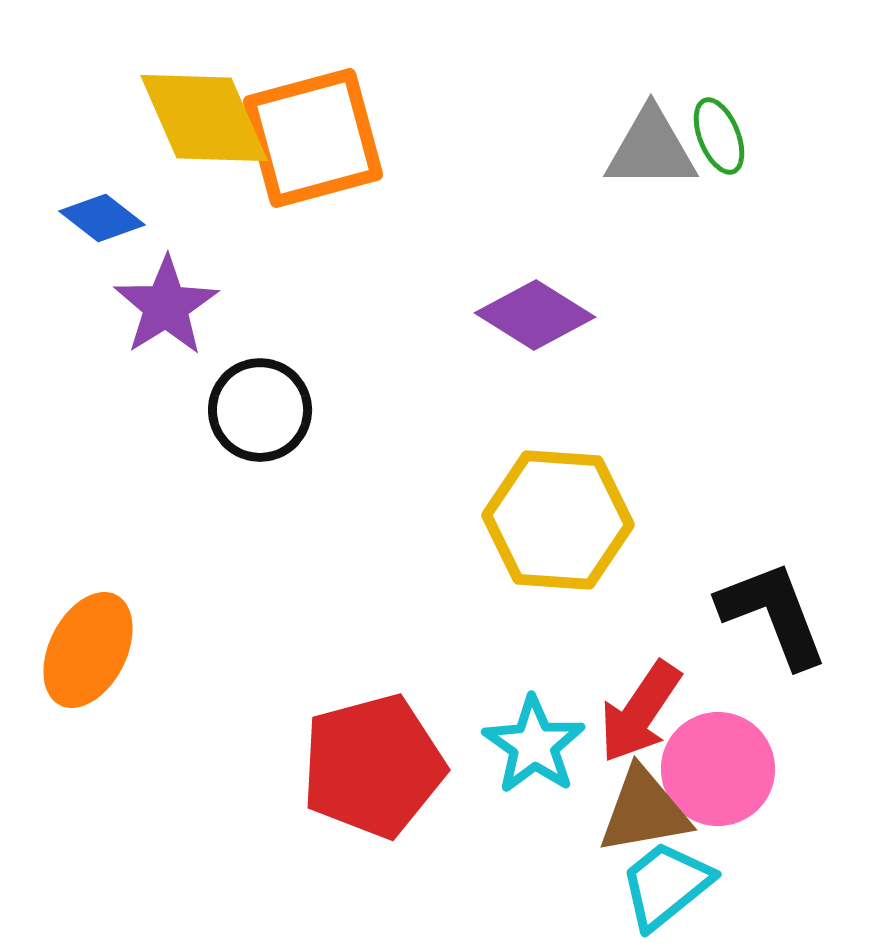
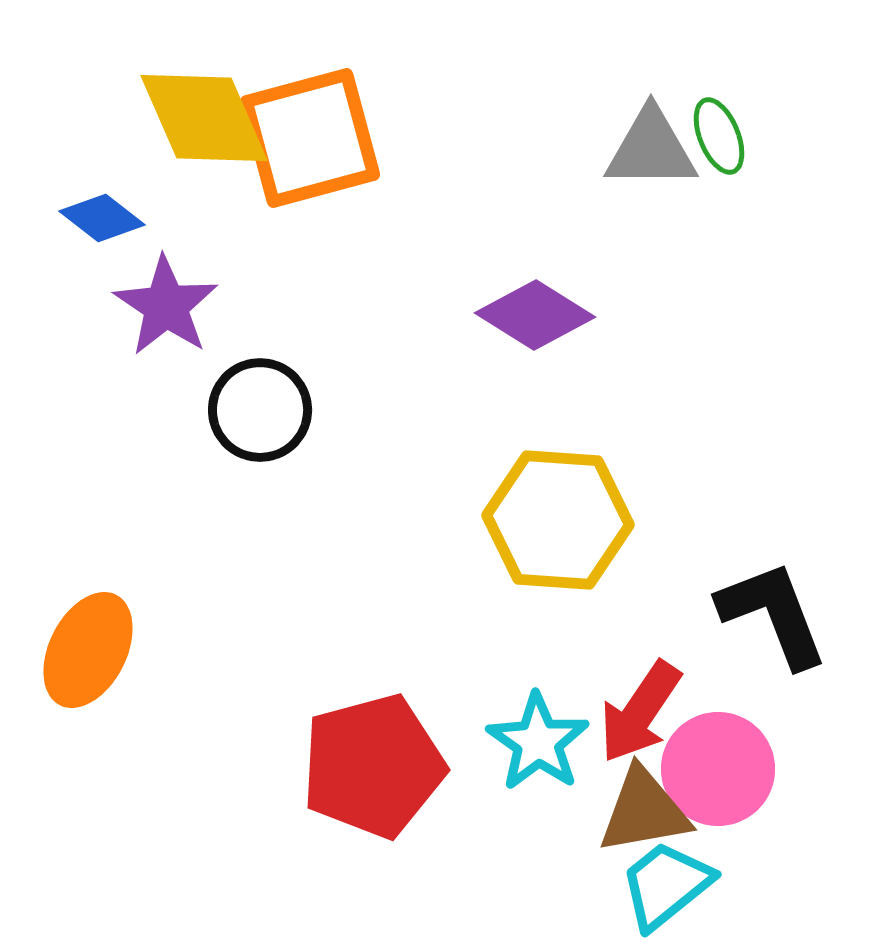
orange square: moved 3 px left
purple star: rotated 6 degrees counterclockwise
cyan star: moved 4 px right, 3 px up
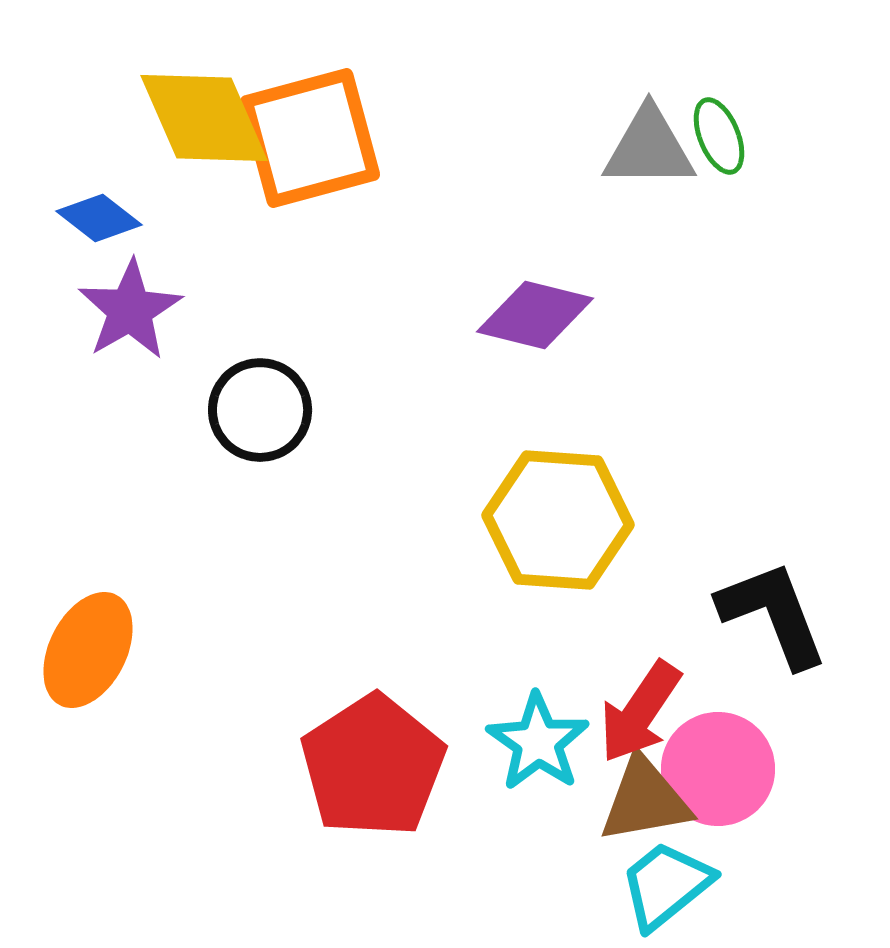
gray triangle: moved 2 px left, 1 px up
blue diamond: moved 3 px left
purple star: moved 36 px left, 4 px down; rotated 8 degrees clockwise
purple diamond: rotated 18 degrees counterclockwise
red pentagon: rotated 18 degrees counterclockwise
brown triangle: moved 1 px right, 11 px up
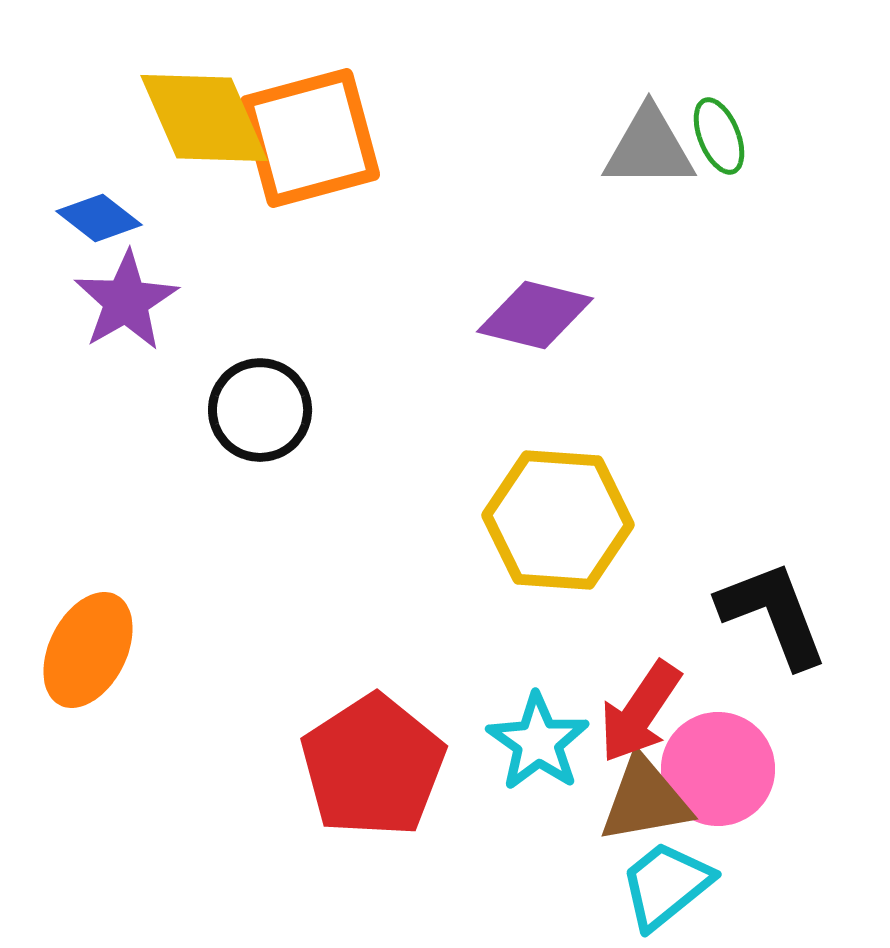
purple star: moved 4 px left, 9 px up
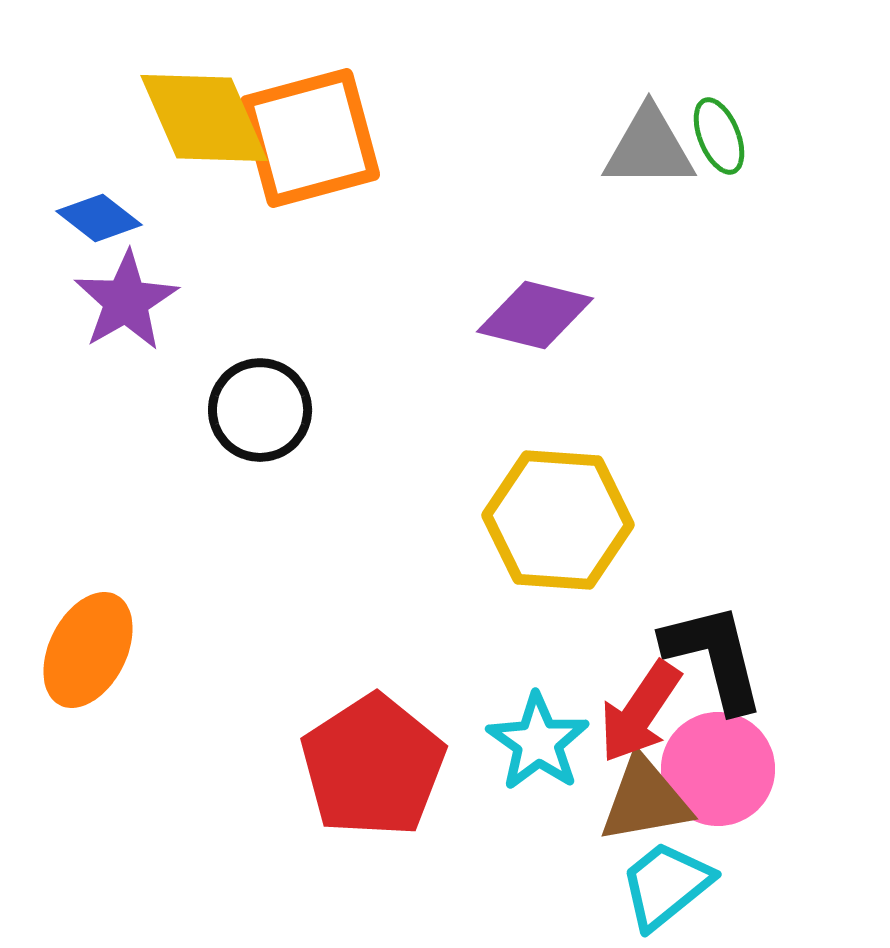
black L-shape: moved 59 px left, 43 px down; rotated 7 degrees clockwise
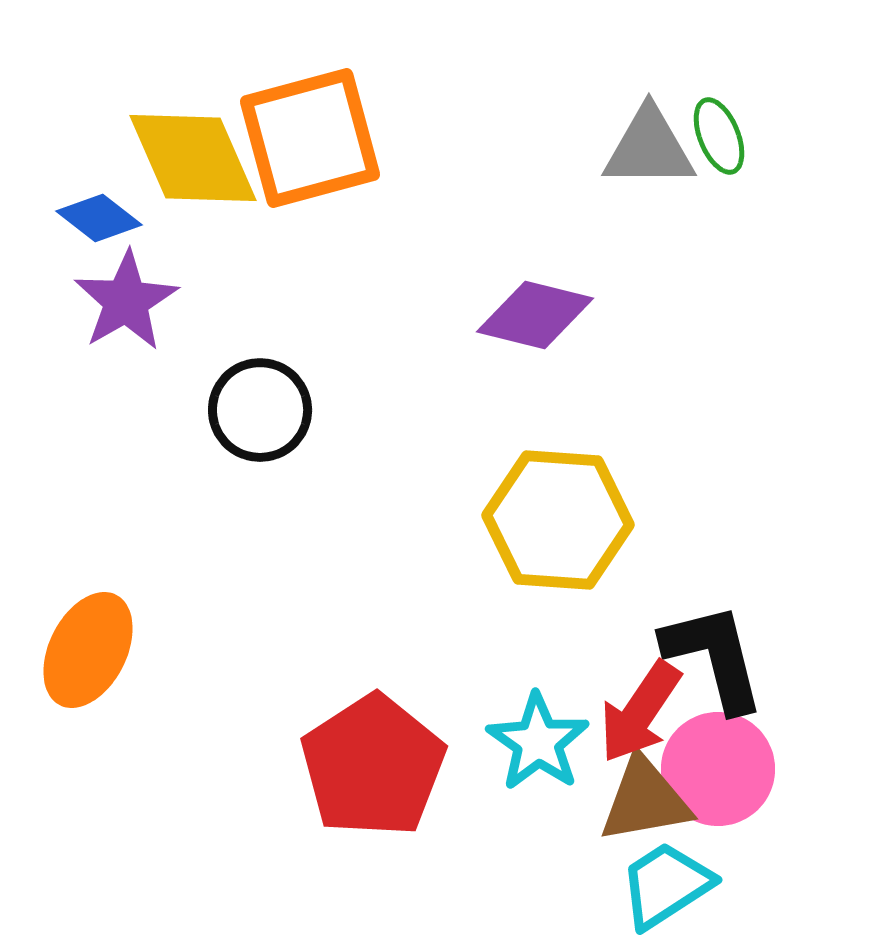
yellow diamond: moved 11 px left, 40 px down
cyan trapezoid: rotated 6 degrees clockwise
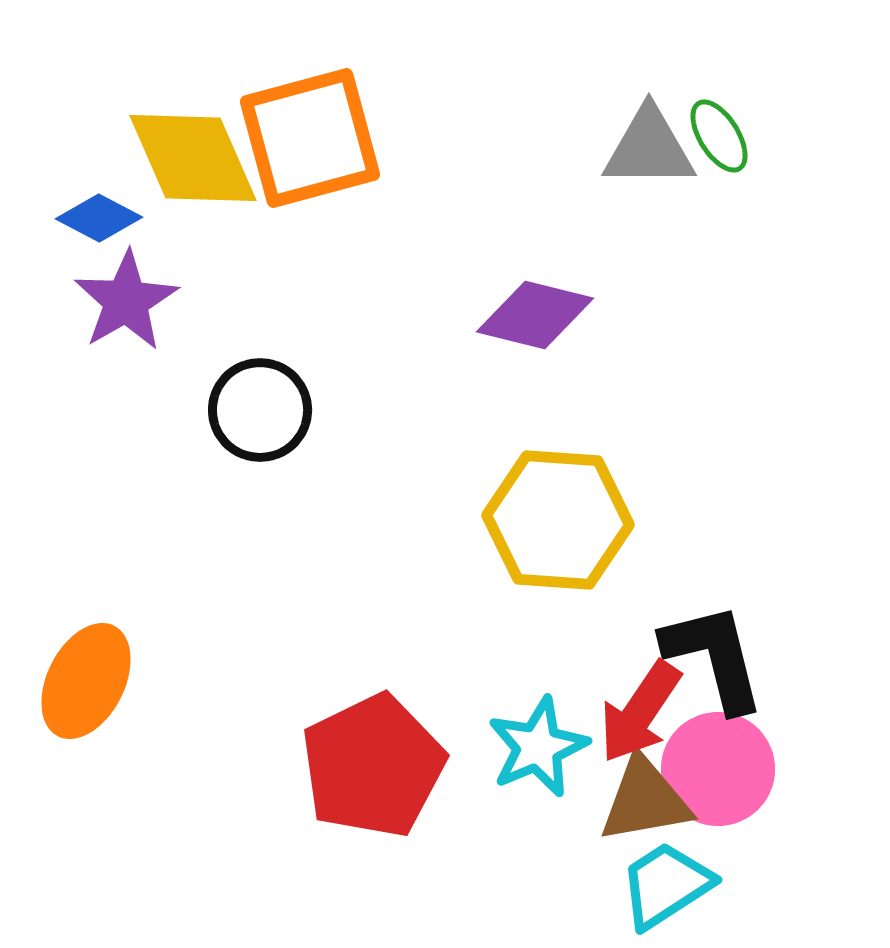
green ellipse: rotated 10 degrees counterclockwise
blue diamond: rotated 10 degrees counterclockwise
orange ellipse: moved 2 px left, 31 px down
cyan star: moved 5 px down; rotated 14 degrees clockwise
red pentagon: rotated 7 degrees clockwise
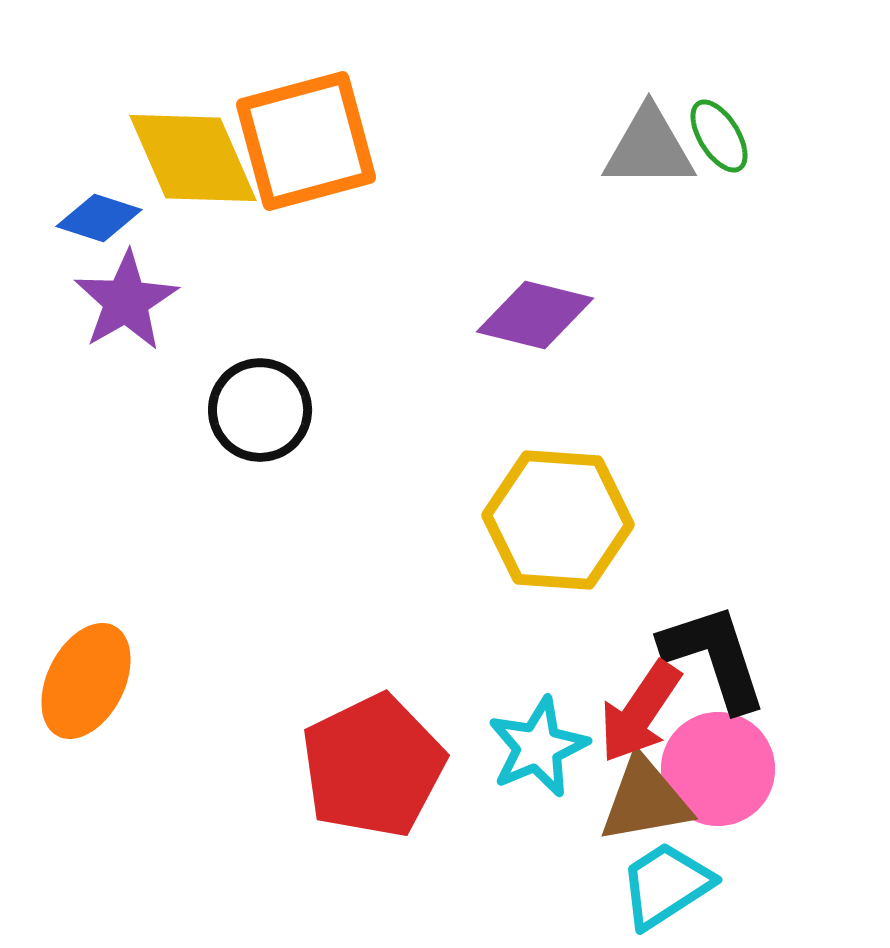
orange square: moved 4 px left, 3 px down
blue diamond: rotated 10 degrees counterclockwise
black L-shape: rotated 4 degrees counterclockwise
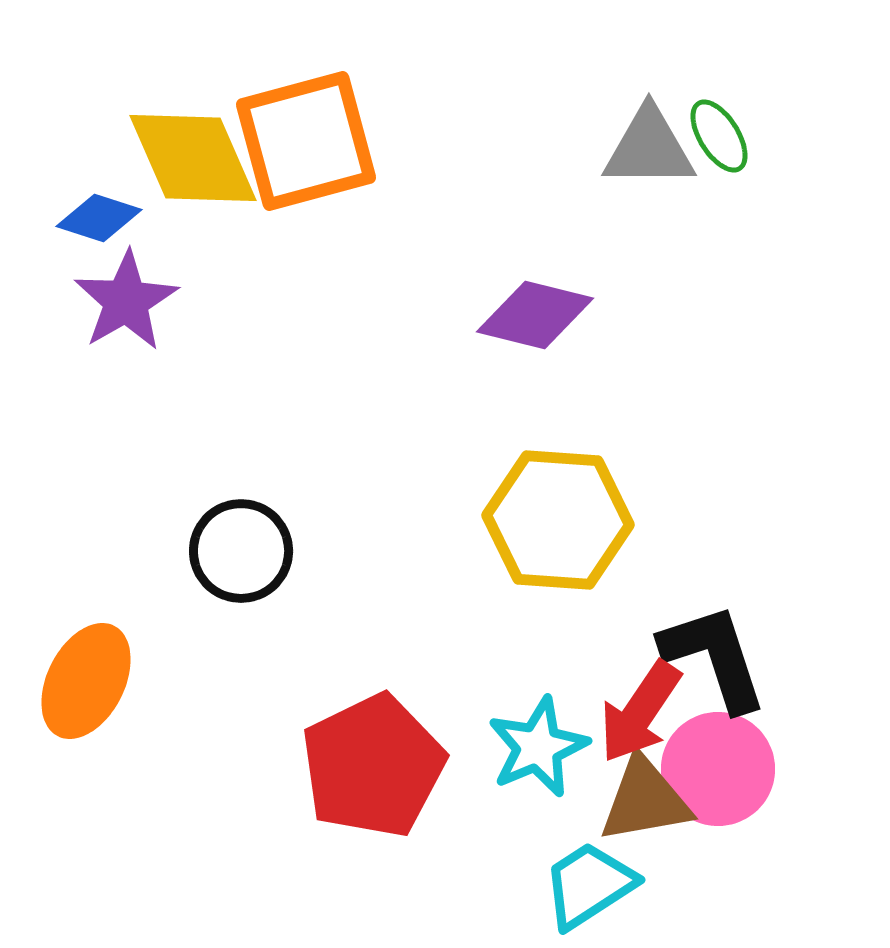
black circle: moved 19 px left, 141 px down
cyan trapezoid: moved 77 px left
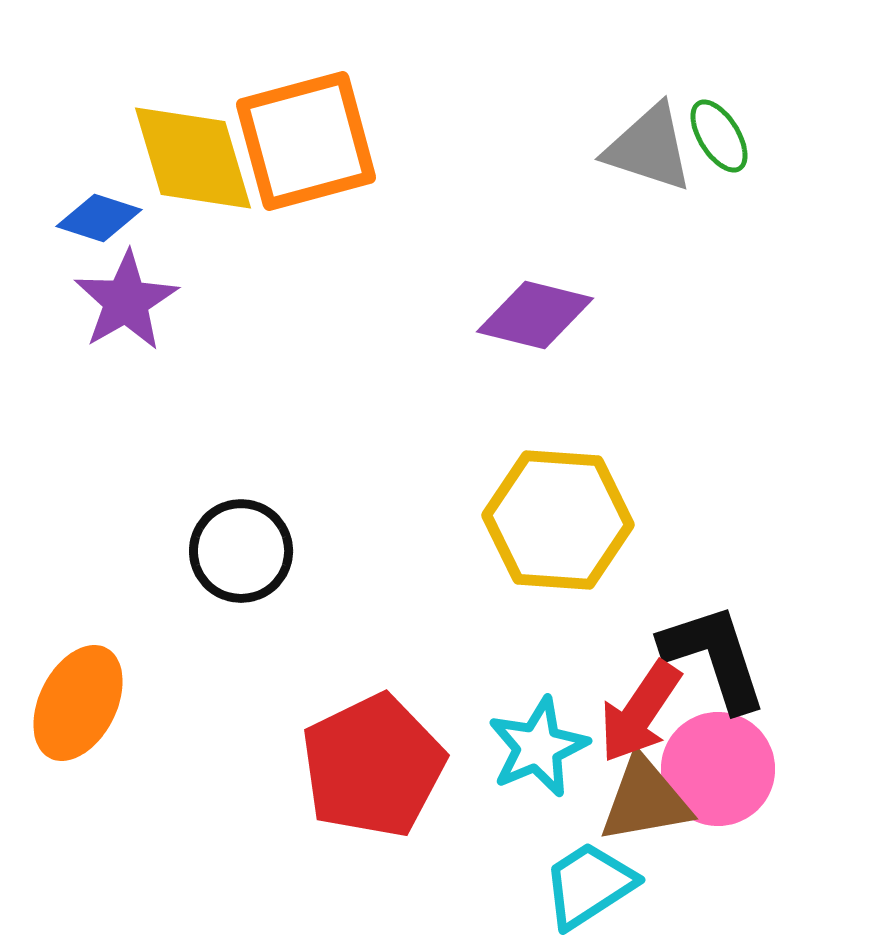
gray triangle: rotated 18 degrees clockwise
yellow diamond: rotated 7 degrees clockwise
orange ellipse: moved 8 px left, 22 px down
